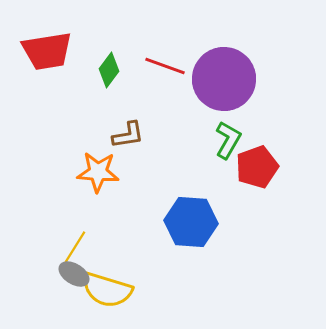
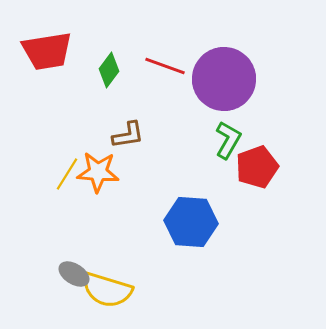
yellow line: moved 8 px left, 73 px up
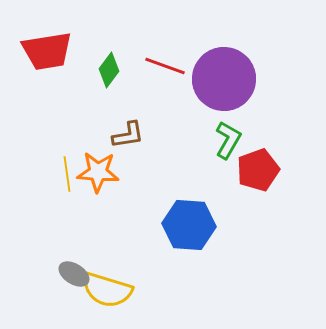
red pentagon: moved 1 px right, 3 px down
yellow line: rotated 40 degrees counterclockwise
blue hexagon: moved 2 px left, 3 px down
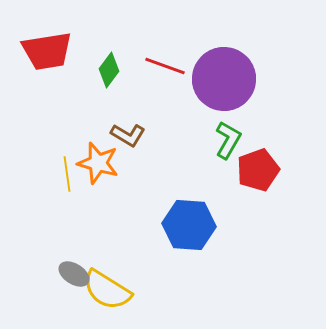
brown L-shape: rotated 40 degrees clockwise
orange star: moved 9 px up; rotated 12 degrees clockwise
yellow semicircle: rotated 15 degrees clockwise
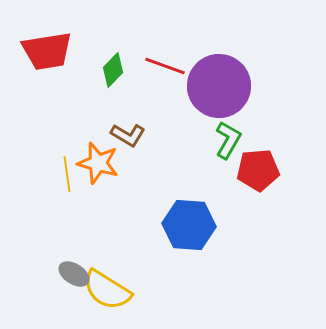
green diamond: moved 4 px right; rotated 8 degrees clockwise
purple circle: moved 5 px left, 7 px down
red pentagon: rotated 15 degrees clockwise
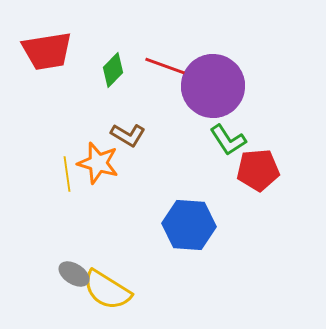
purple circle: moved 6 px left
green L-shape: rotated 117 degrees clockwise
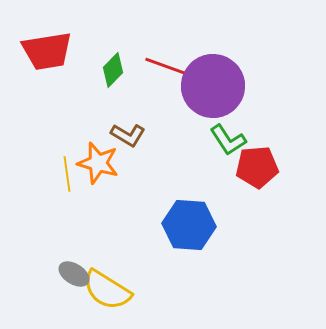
red pentagon: moved 1 px left, 3 px up
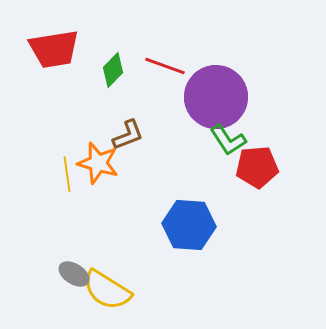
red trapezoid: moved 7 px right, 2 px up
purple circle: moved 3 px right, 11 px down
brown L-shape: rotated 52 degrees counterclockwise
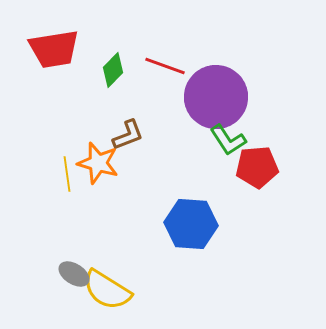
blue hexagon: moved 2 px right, 1 px up
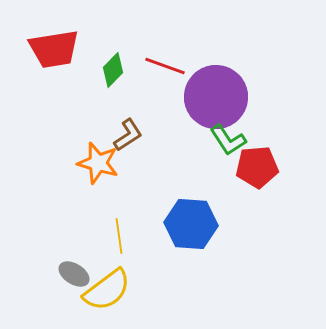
brown L-shape: rotated 12 degrees counterclockwise
yellow line: moved 52 px right, 62 px down
yellow semicircle: rotated 69 degrees counterclockwise
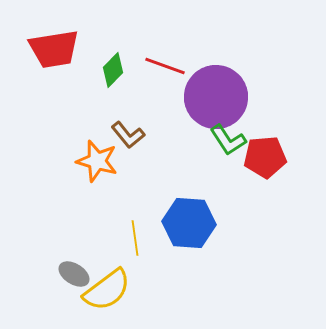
brown L-shape: rotated 84 degrees clockwise
orange star: moved 1 px left, 2 px up
red pentagon: moved 8 px right, 10 px up
blue hexagon: moved 2 px left, 1 px up
yellow line: moved 16 px right, 2 px down
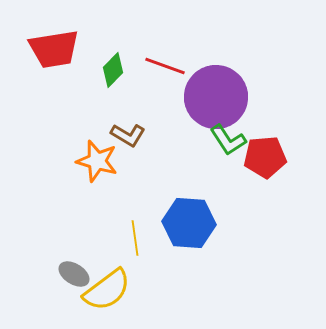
brown L-shape: rotated 20 degrees counterclockwise
